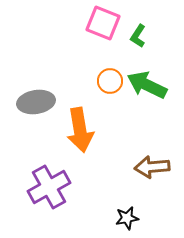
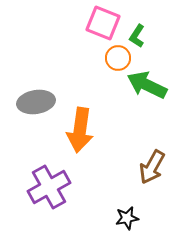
green L-shape: moved 1 px left
orange circle: moved 8 px right, 23 px up
orange arrow: rotated 18 degrees clockwise
brown arrow: rotated 56 degrees counterclockwise
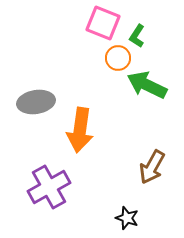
black star: rotated 30 degrees clockwise
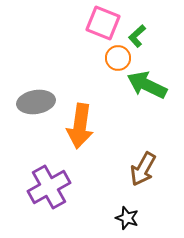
green L-shape: rotated 15 degrees clockwise
orange arrow: moved 4 px up
brown arrow: moved 9 px left, 2 px down
